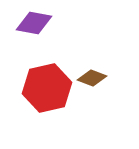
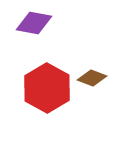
red hexagon: rotated 18 degrees counterclockwise
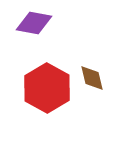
brown diamond: rotated 56 degrees clockwise
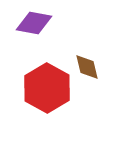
brown diamond: moved 5 px left, 11 px up
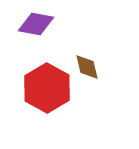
purple diamond: moved 2 px right, 1 px down
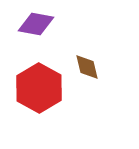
red hexagon: moved 8 px left
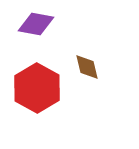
red hexagon: moved 2 px left
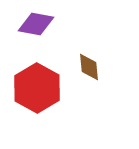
brown diamond: moved 2 px right; rotated 8 degrees clockwise
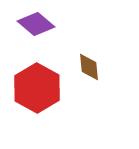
purple diamond: rotated 30 degrees clockwise
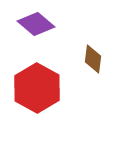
brown diamond: moved 4 px right, 8 px up; rotated 12 degrees clockwise
